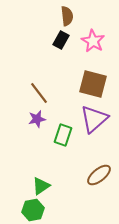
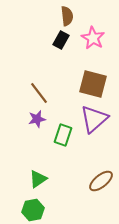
pink star: moved 3 px up
brown ellipse: moved 2 px right, 6 px down
green triangle: moved 3 px left, 7 px up
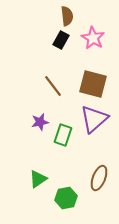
brown line: moved 14 px right, 7 px up
purple star: moved 3 px right, 3 px down
brown ellipse: moved 2 px left, 3 px up; rotated 30 degrees counterclockwise
green hexagon: moved 33 px right, 12 px up
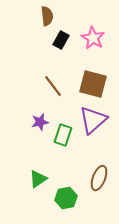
brown semicircle: moved 20 px left
purple triangle: moved 1 px left, 1 px down
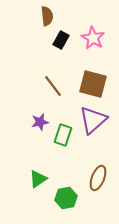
brown ellipse: moved 1 px left
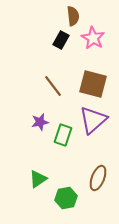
brown semicircle: moved 26 px right
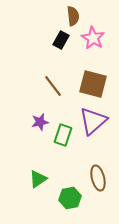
purple triangle: moved 1 px down
brown ellipse: rotated 35 degrees counterclockwise
green hexagon: moved 4 px right
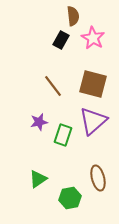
purple star: moved 1 px left
